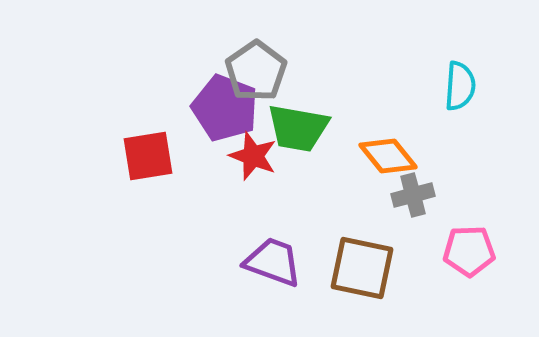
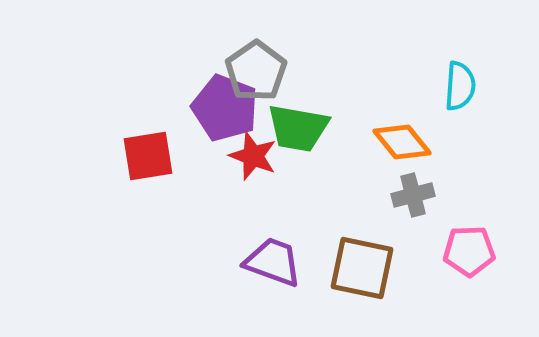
orange diamond: moved 14 px right, 14 px up
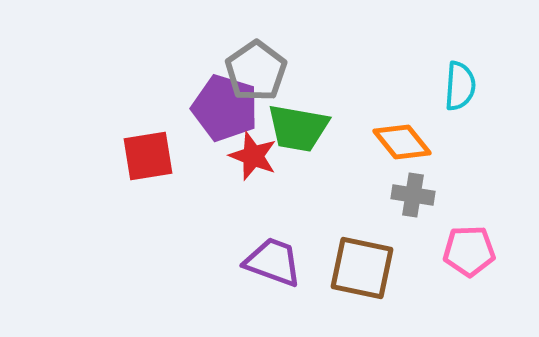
purple pentagon: rotated 4 degrees counterclockwise
gray cross: rotated 24 degrees clockwise
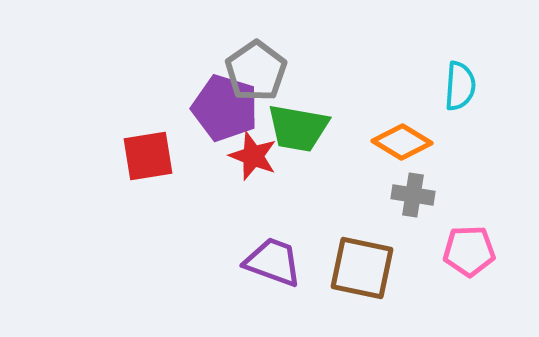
orange diamond: rotated 20 degrees counterclockwise
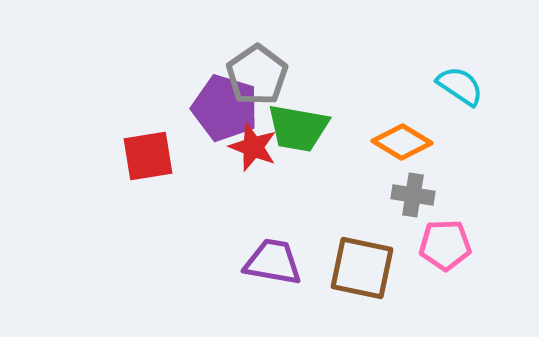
gray pentagon: moved 1 px right, 4 px down
cyan semicircle: rotated 60 degrees counterclockwise
red star: moved 9 px up
pink pentagon: moved 24 px left, 6 px up
purple trapezoid: rotated 10 degrees counterclockwise
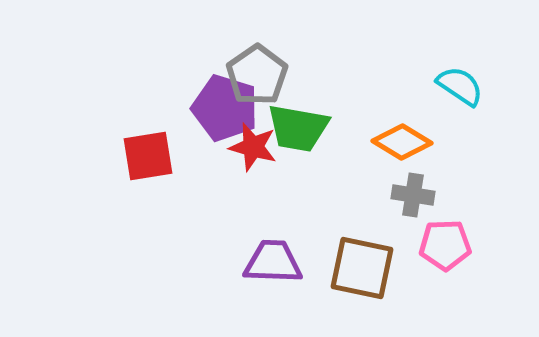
red star: rotated 6 degrees counterclockwise
purple trapezoid: rotated 8 degrees counterclockwise
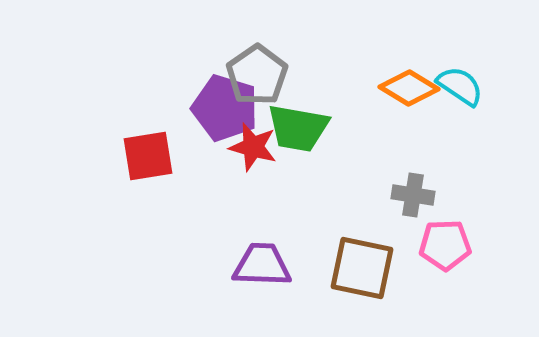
orange diamond: moved 7 px right, 54 px up
purple trapezoid: moved 11 px left, 3 px down
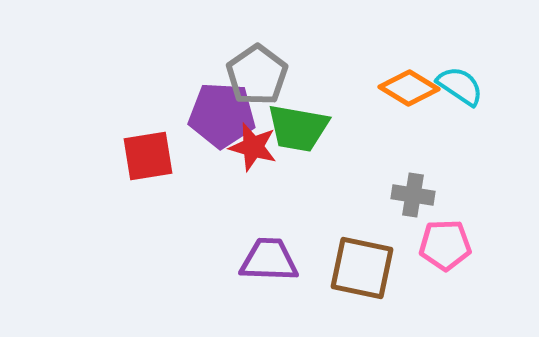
purple pentagon: moved 3 px left, 7 px down; rotated 14 degrees counterclockwise
purple trapezoid: moved 7 px right, 5 px up
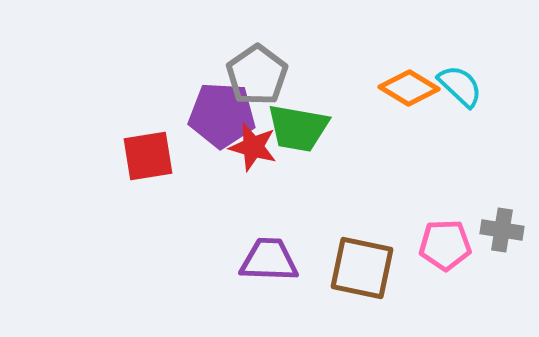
cyan semicircle: rotated 9 degrees clockwise
gray cross: moved 89 px right, 35 px down
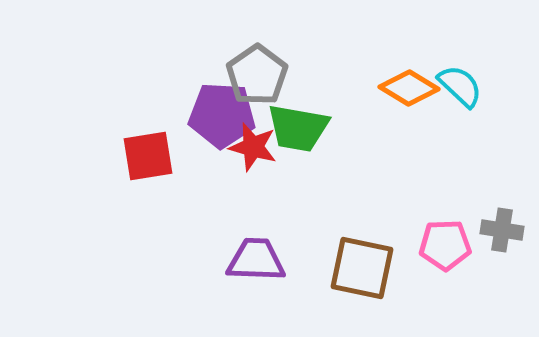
purple trapezoid: moved 13 px left
